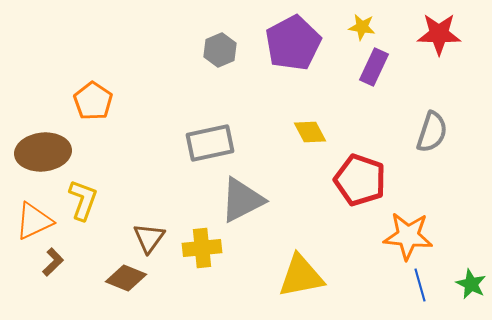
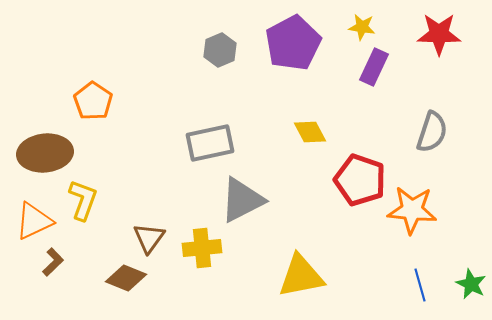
brown ellipse: moved 2 px right, 1 px down
orange star: moved 4 px right, 26 px up
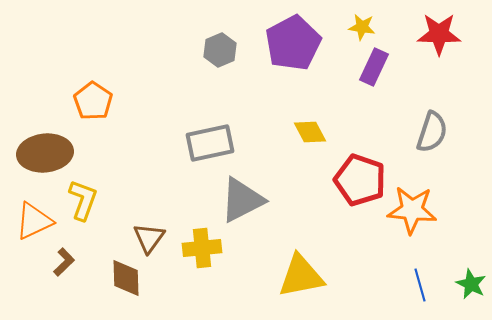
brown L-shape: moved 11 px right
brown diamond: rotated 66 degrees clockwise
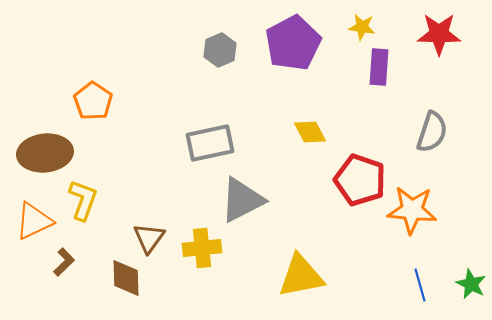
purple rectangle: moved 5 px right; rotated 21 degrees counterclockwise
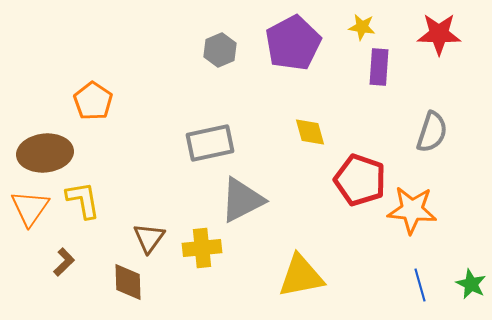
yellow diamond: rotated 12 degrees clockwise
yellow L-shape: rotated 30 degrees counterclockwise
orange triangle: moved 4 px left, 13 px up; rotated 30 degrees counterclockwise
brown diamond: moved 2 px right, 4 px down
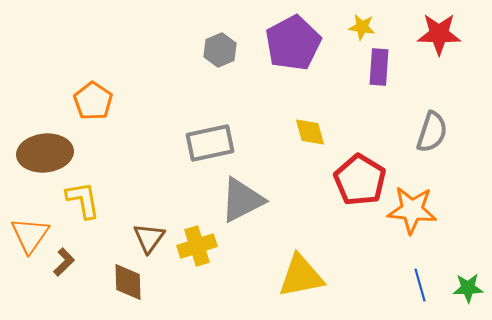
red pentagon: rotated 12 degrees clockwise
orange triangle: moved 27 px down
yellow cross: moved 5 px left, 2 px up; rotated 12 degrees counterclockwise
green star: moved 3 px left, 4 px down; rotated 28 degrees counterclockwise
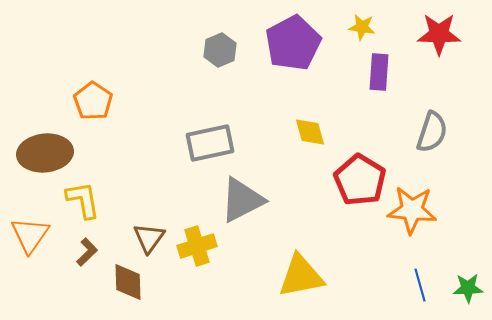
purple rectangle: moved 5 px down
brown L-shape: moved 23 px right, 10 px up
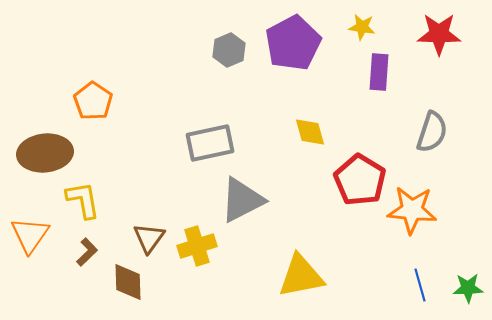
gray hexagon: moved 9 px right
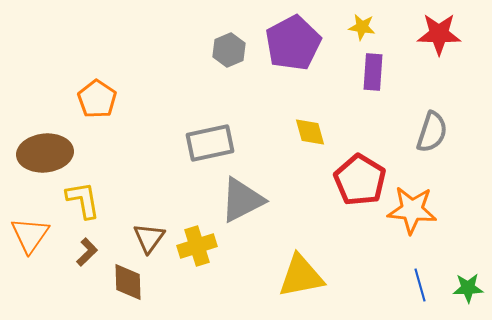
purple rectangle: moved 6 px left
orange pentagon: moved 4 px right, 2 px up
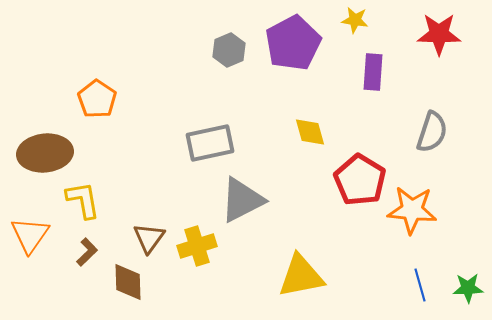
yellow star: moved 7 px left, 7 px up
